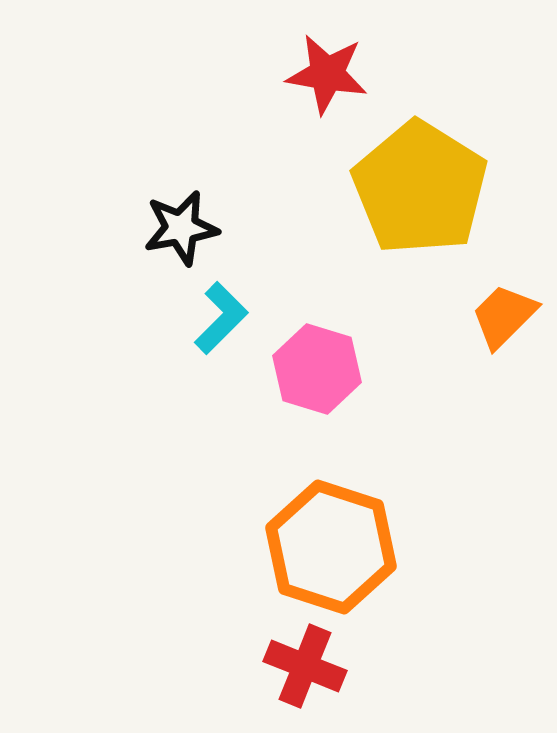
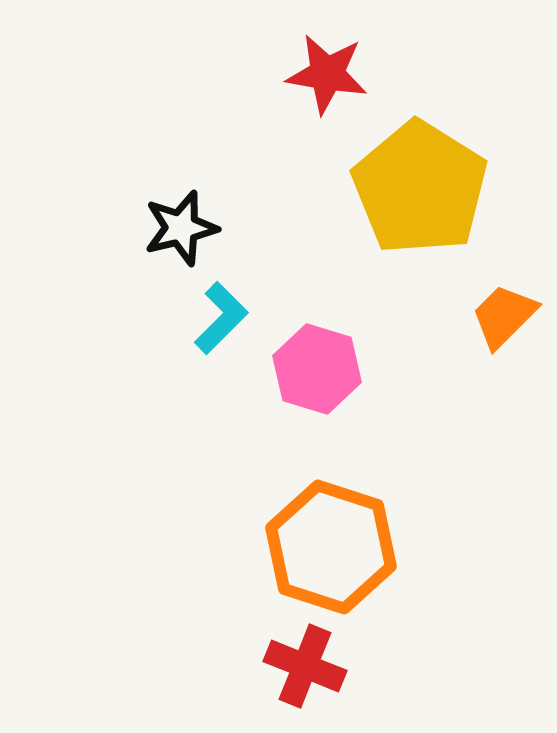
black star: rotated 4 degrees counterclockwise
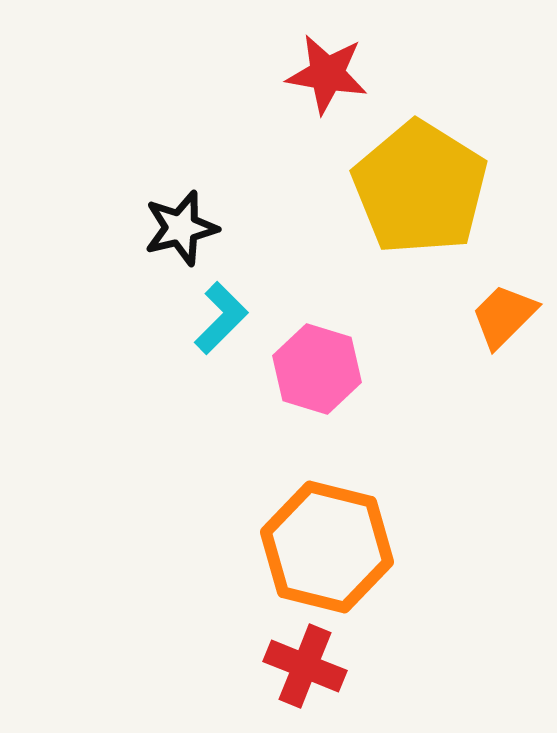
orange hexagon: moved 4 px left; rotated 4 degrees counterclockwise
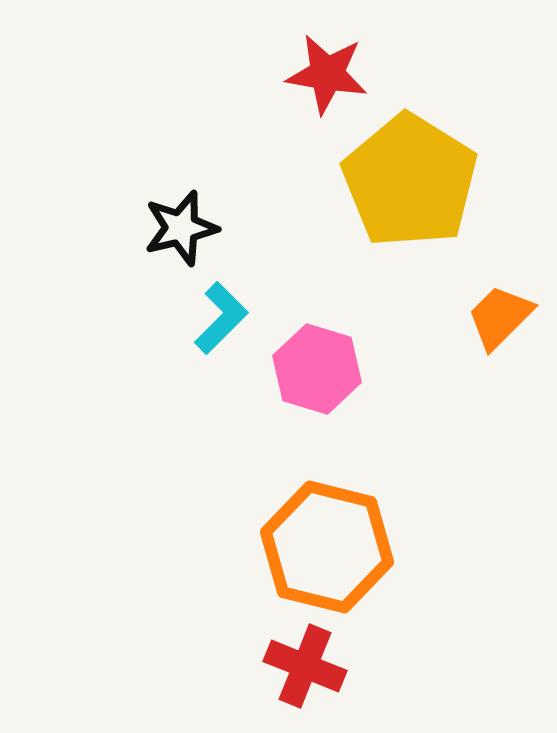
yellow pentagon: moved 10 px left, 7 px up
orange trapezoid: moved 4 px left, 1 px down
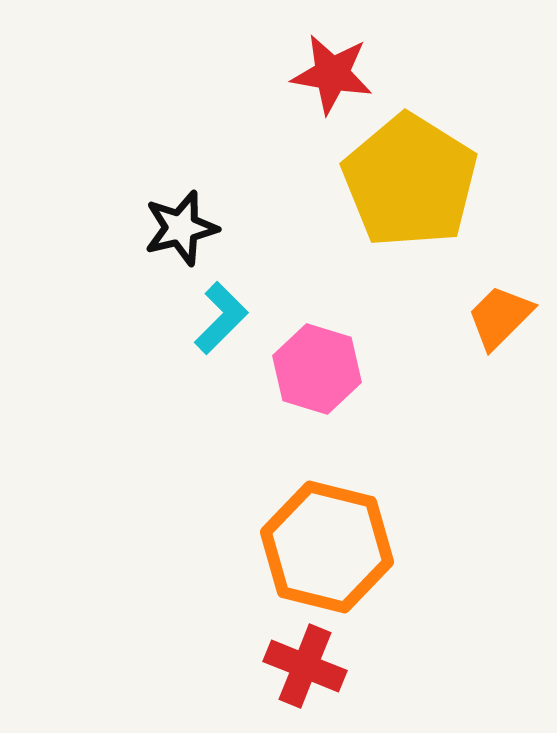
red star: moved 5 px right
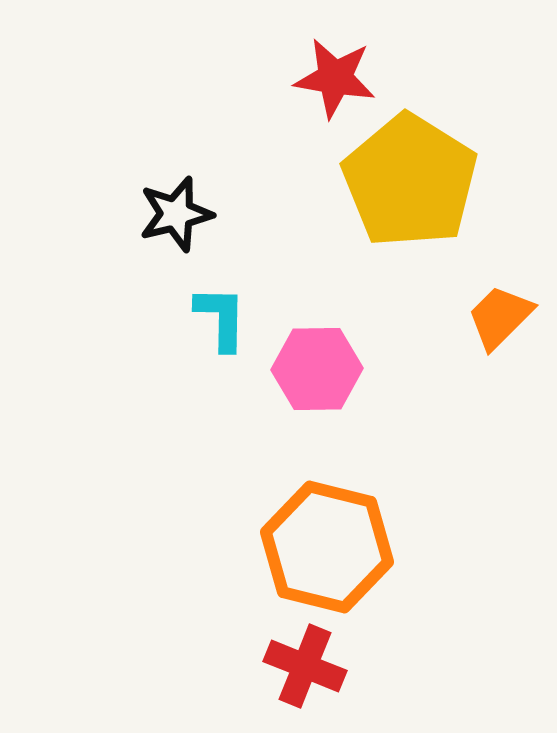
red star: moved 3 px right, 4 px down
black star: moved 5 px left, 14 px up
cyan L-shape: rotated 44 degrees counterclockwise
pink hexagon: rotated 18 degrees counterclockwise
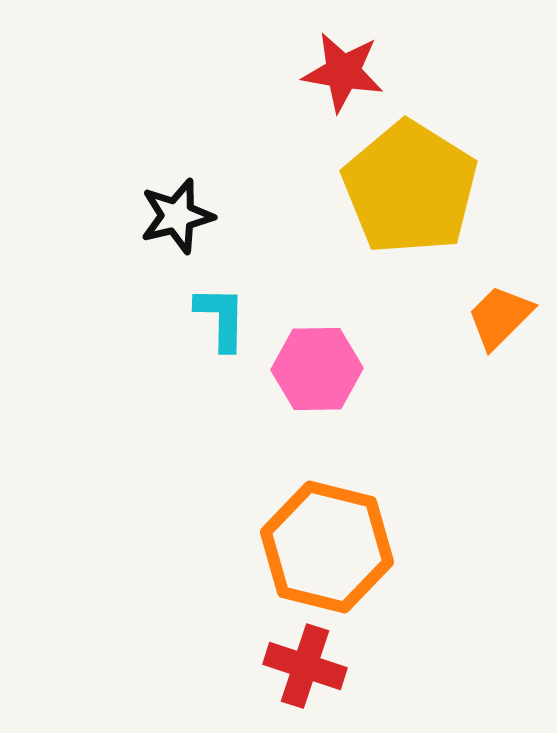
red star: moved 8 px right, 6 px up
yellow pentagon: moved 7 px down
black star: moved 1 px right, 2 px down
red cross: rotated 4 degrees counterclockwise
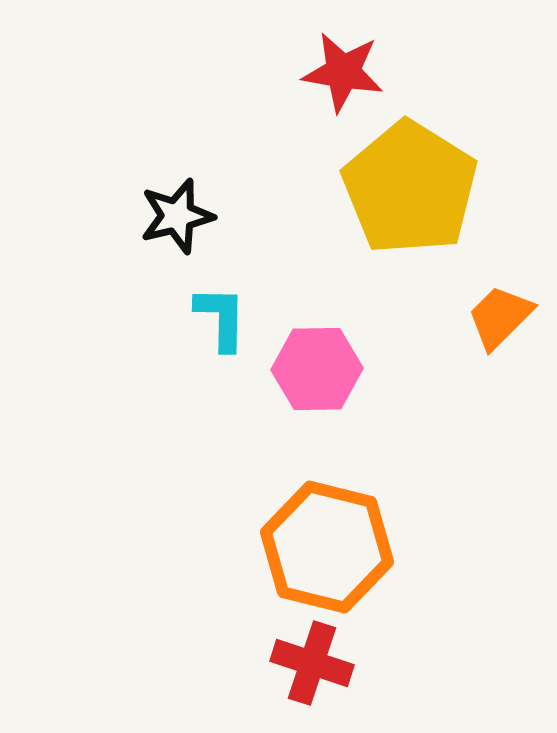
red cross: moved 7 px right, 3 px up
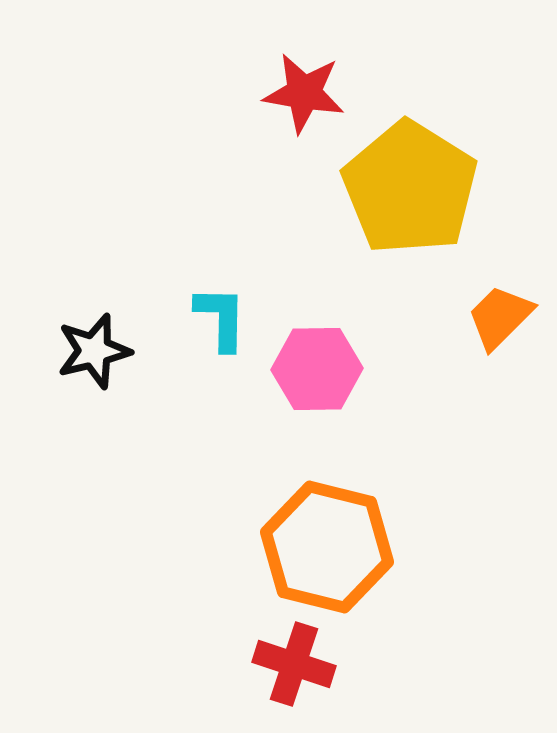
red star: moved 39 px left, 21 px down
black star: moved 83 px left, 135 px down
red cross: moved 18 px left, 1 px down
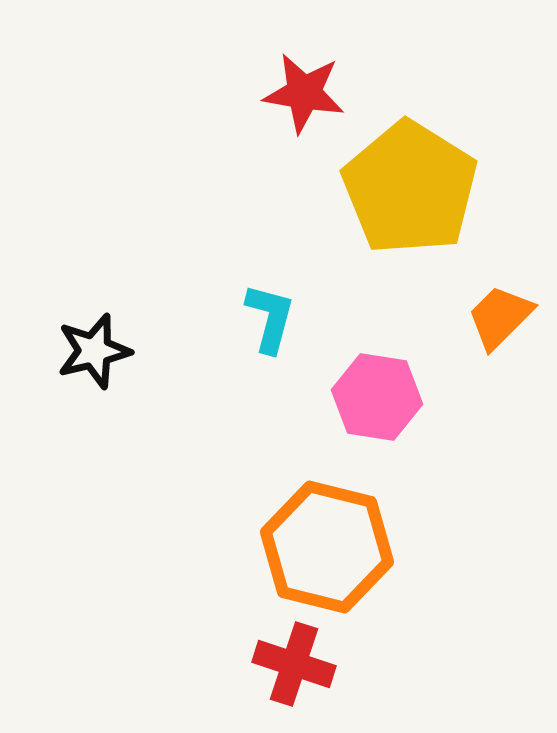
cyan L-shape: moved 49 px right; rotated 14 degrees clockwise
pink hexagon: moved 60 px right, 28 px down; rotated 10 degrees clockwise
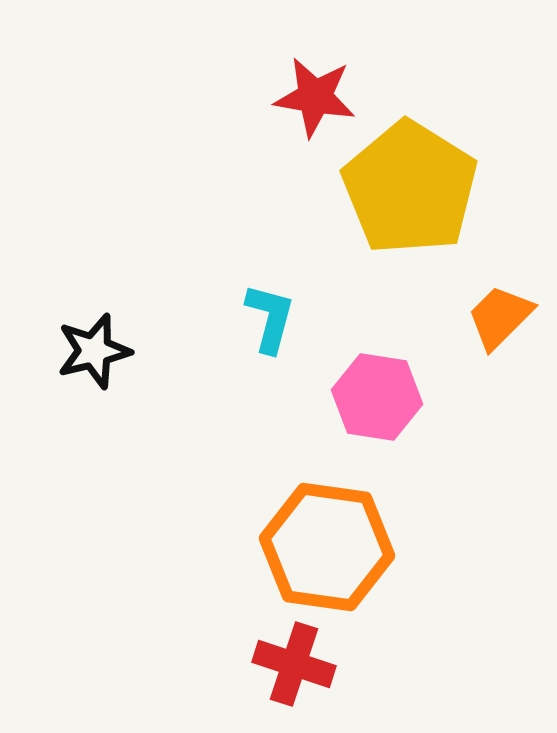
red star: moved 11 px right, 4 px down
orange hexagon: rotated 6 degrees counterclockwise
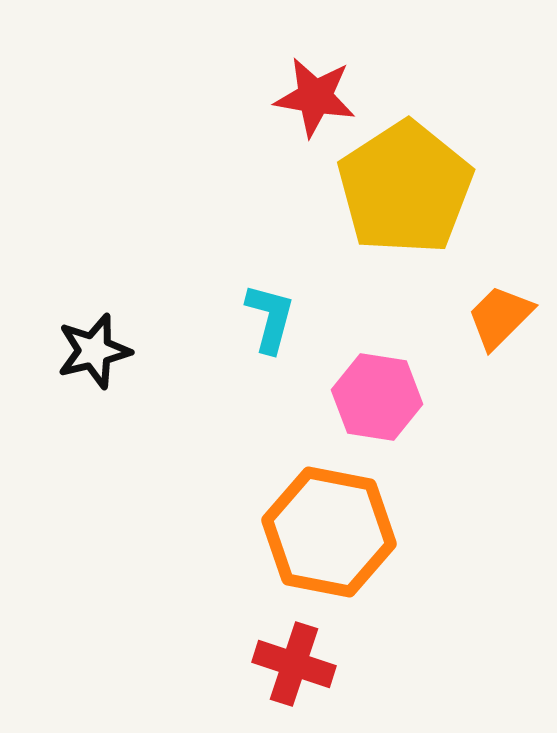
yellow pentagon: moved 5 px left; rotated 7 degrees clockwise
orange hexagon: moved 2 px right, 15 px up; rotated 3 degrees clockwise
